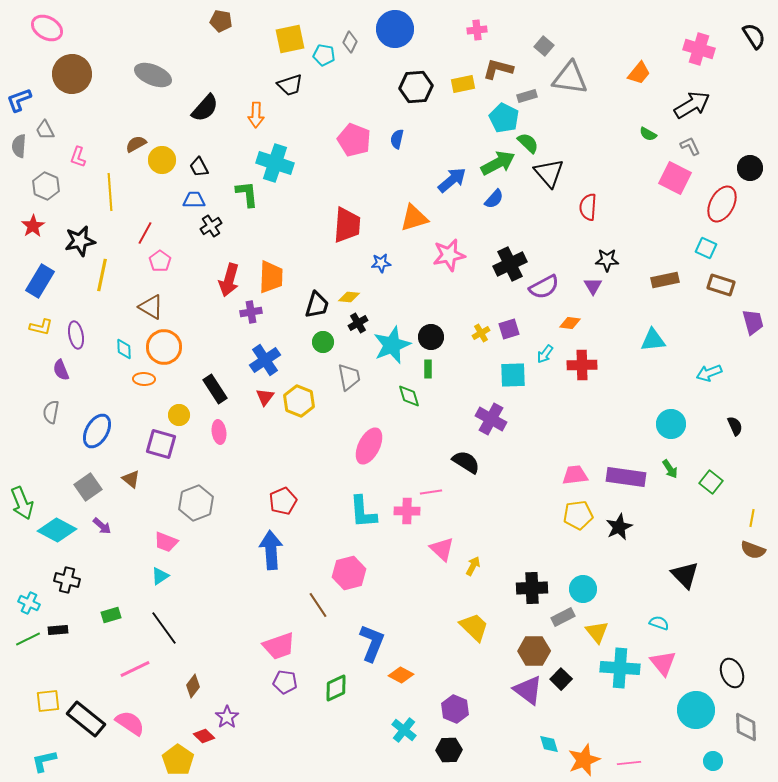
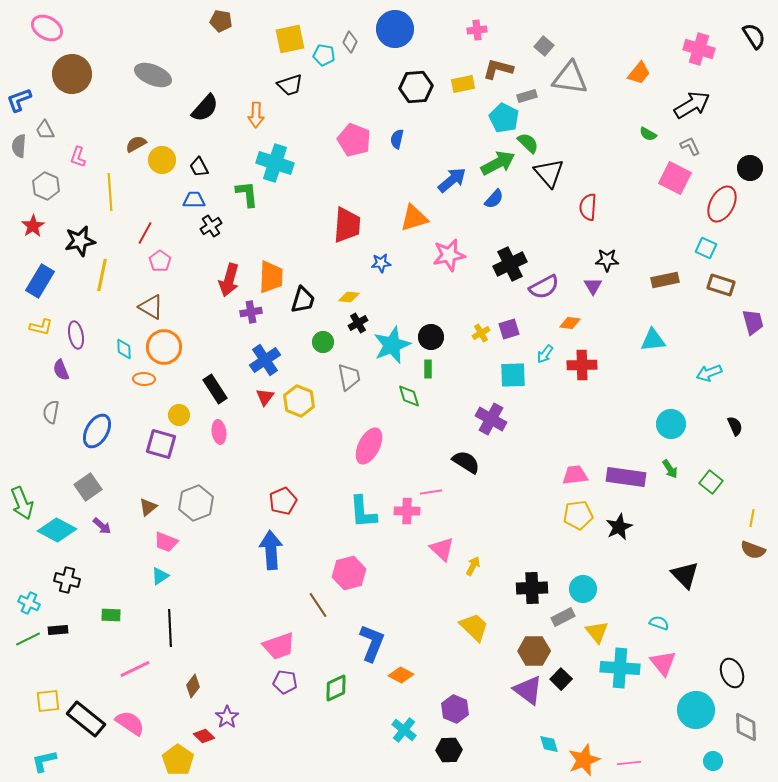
black trapezoid at (317, 305): moved 14 px left, 5 px up
brown triangle at (131, 479): moved 17 px right, 28 px down; rotated 42 degrees clockwise
green rectangle at (111, 615): rotated 18 degrees clockwise
black line at (164, 628): moved 6 px right; rotated 33 degrees clockwise
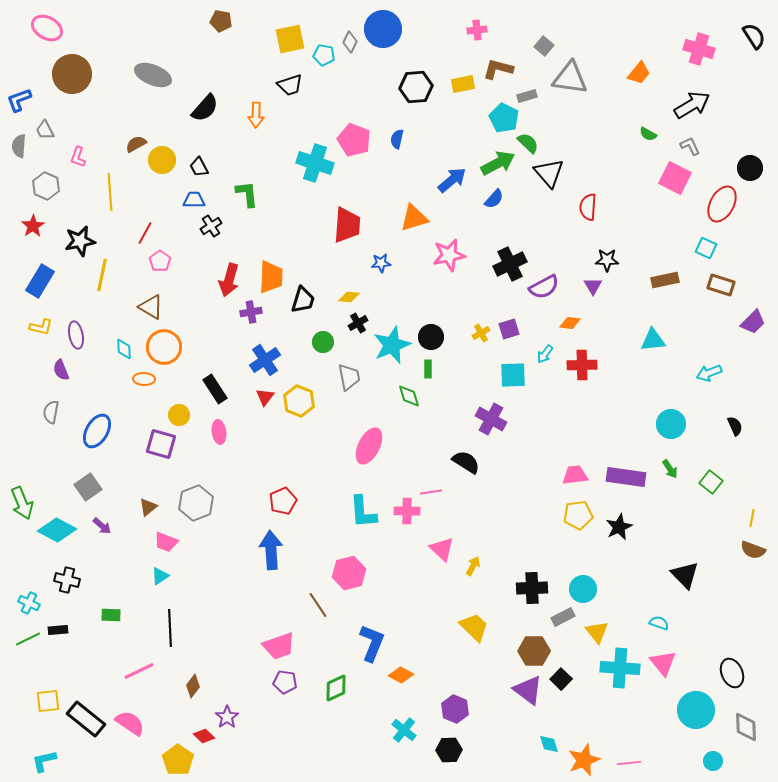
blue circle at (395, 29): moved 12 px left
cyan cross at (275, 163): moved 40 px right
purple trapezoid at (753, 322): rotated 60 degrees clockwise
pink line at (135, 669): moved 4 px right, 2 px down
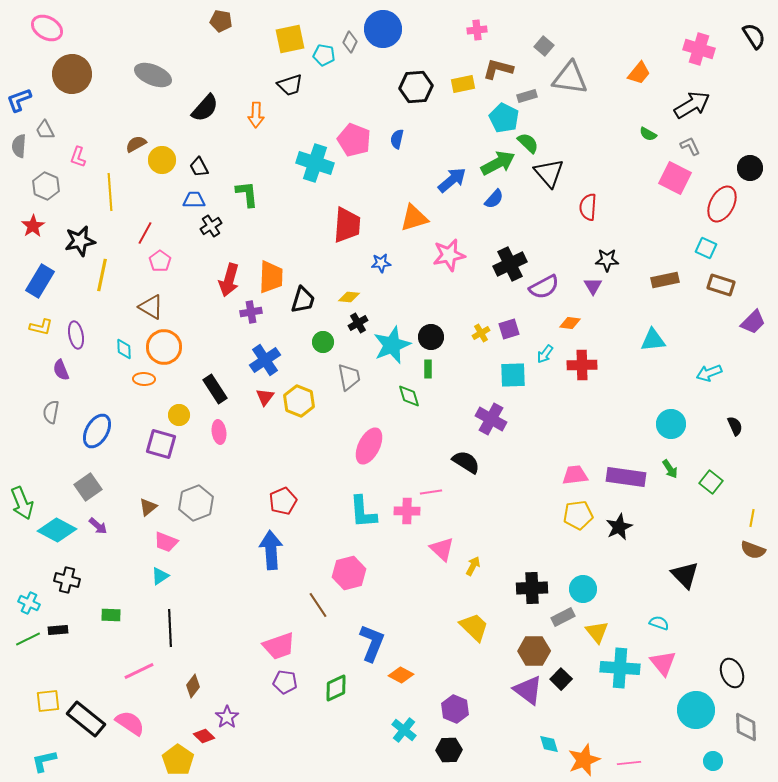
purple arrow at (102, 526): moved 4 px left
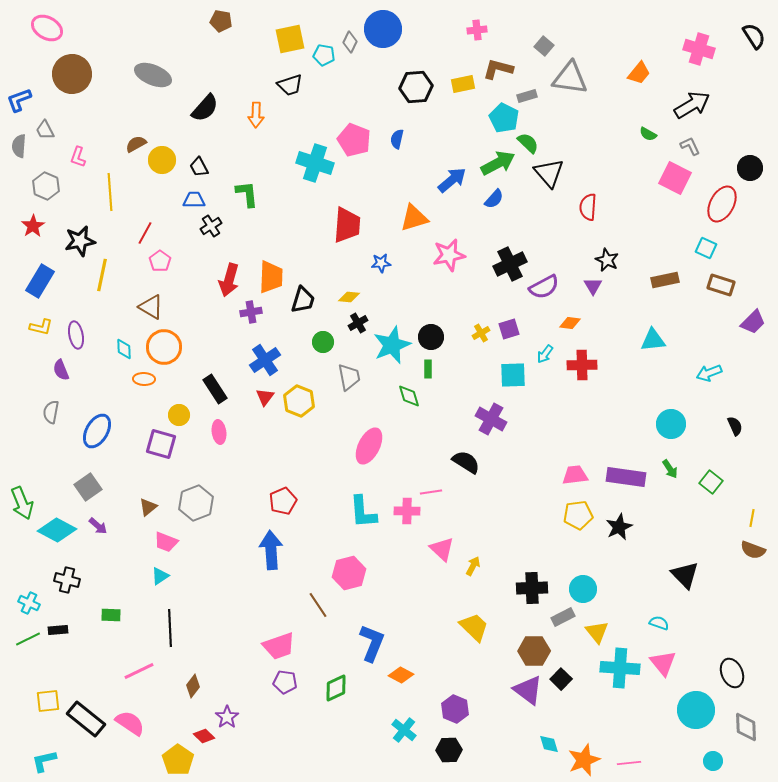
black star at (607, 260): rotated 25 degrees clockwise
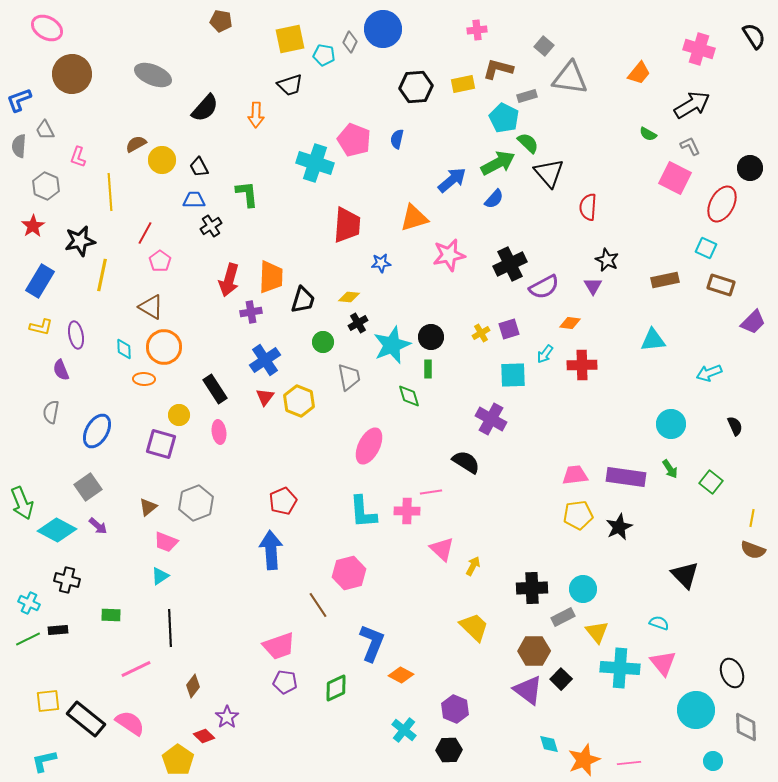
pink line at (139, 671): moved 3 px left, 2 px up
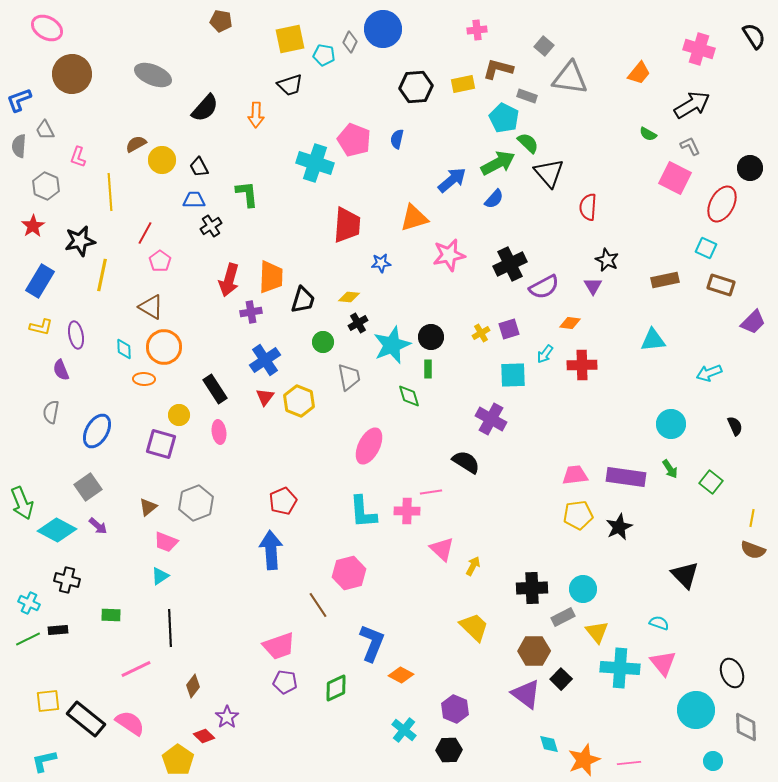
gray rectangle at (527, 96): rotated 36 degrees clockwise
purple triangle at (528, 690): moved 2 px left, 4 px down
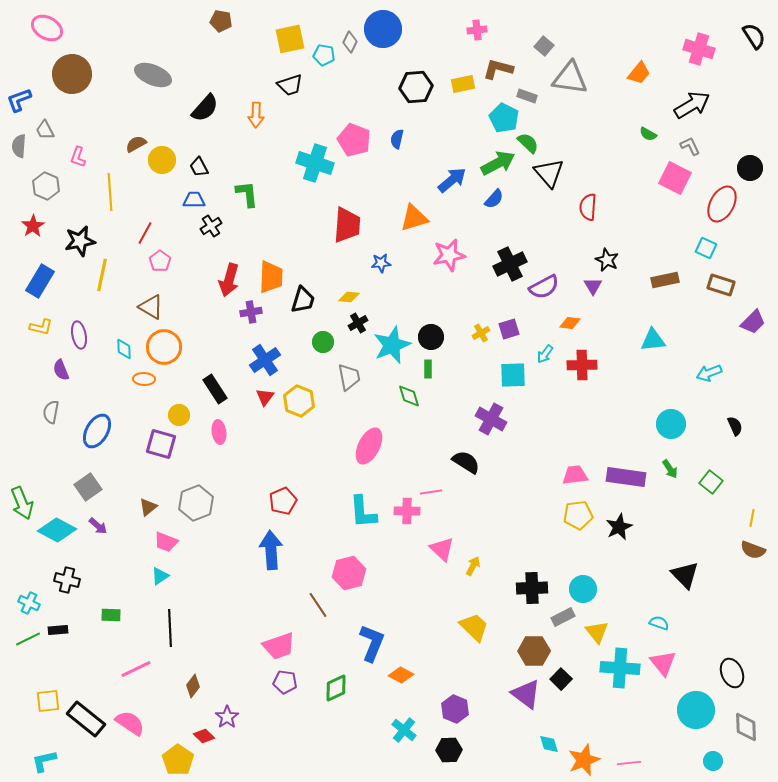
purple ellipse at (76, 335): moved 3 px right
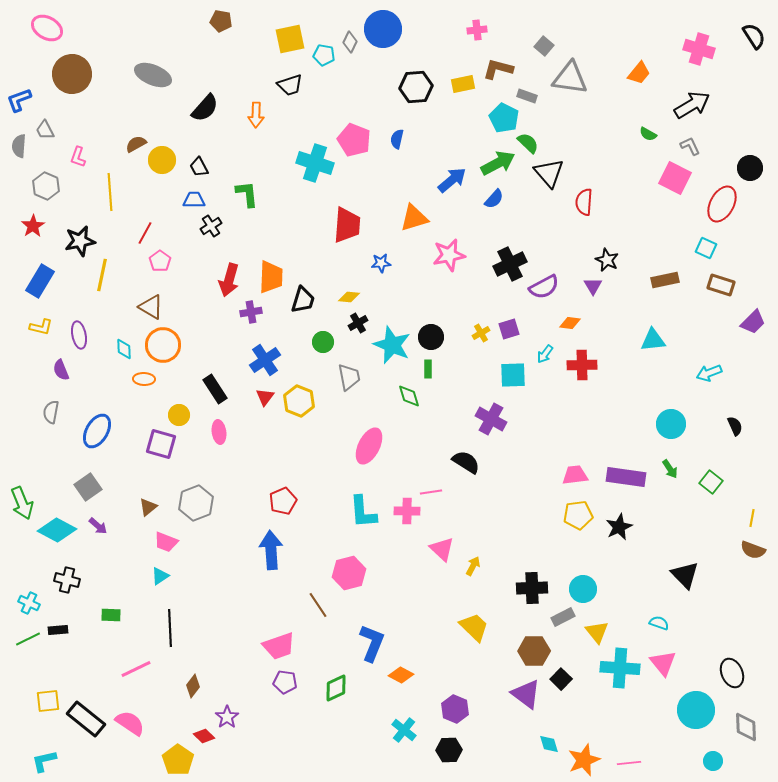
red semicircle at (588, 207): moved 4 px left, 5 px up
cyan star at (392, 345): rotated 27 degrees counterclockwise
orange circle at (164, 347): moved 1 px left, 2 px up
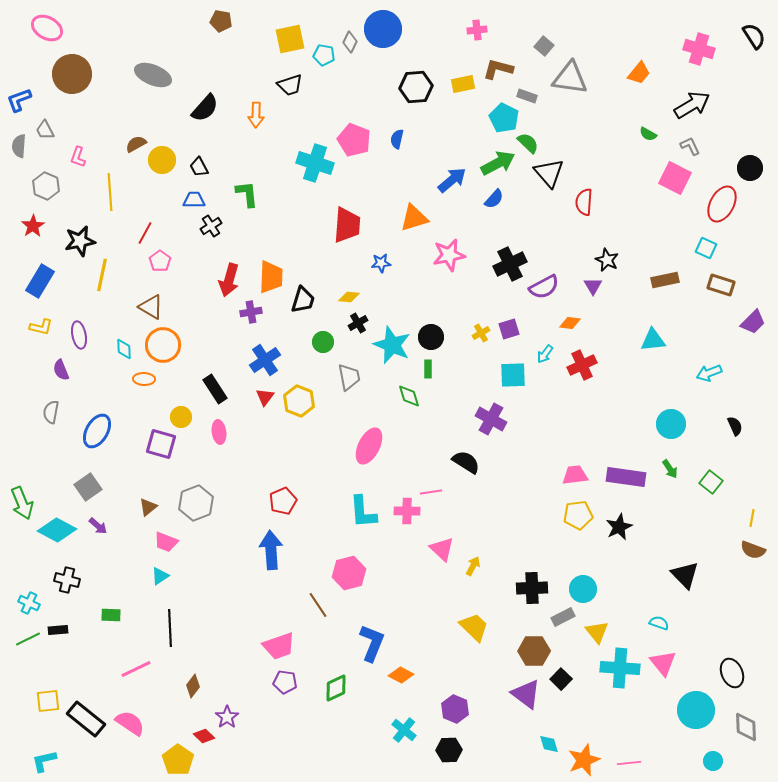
red cross at (582, 365): rotated 24 degrees counterclockwise
yellow circle at (179, 415): moved 2 px right, 2 px down
